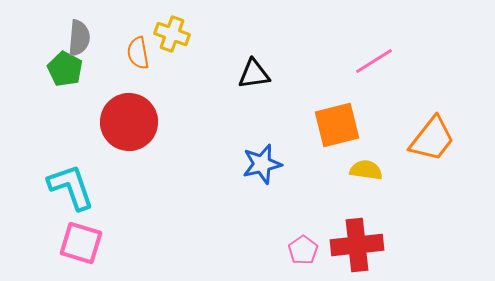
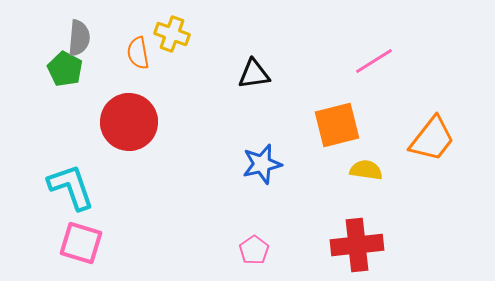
pink pentagon: moved 49 px left
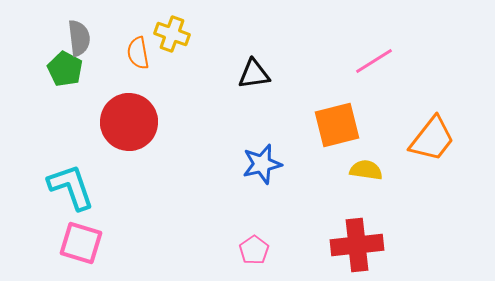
gray semicircle: rotated 12 degrees counterclockwise
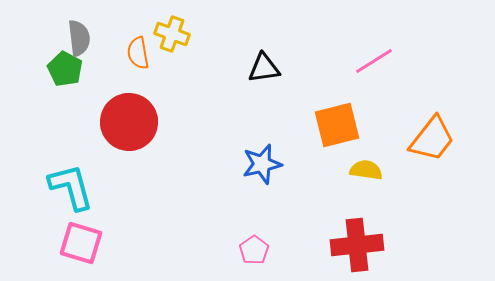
black triangle: moved 10 px right, 6 px up
cyan L-shape: rotated 4 degrees clockwise
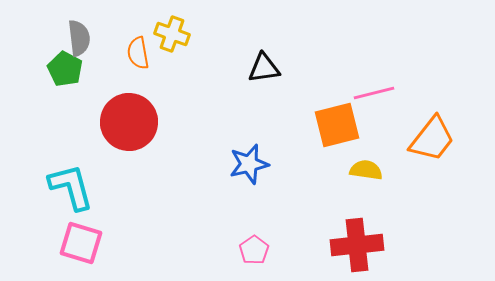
pink line: moved 32 px down; rotated 18 degrees clockwise
blue star: moved 13 px left
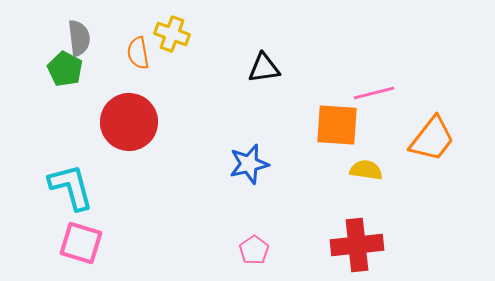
orange square: rotated 18 degrees clockwise
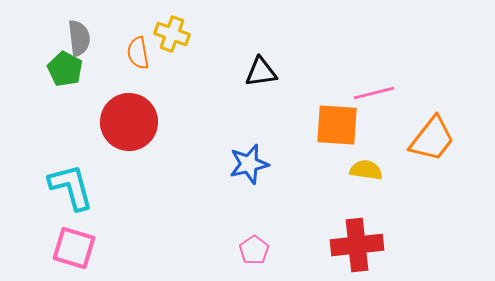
black triangle: moved 3 px left, 4 px down
pink square: moved 7 px left, 5 px down
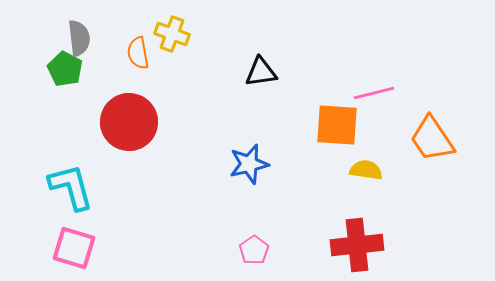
orange trapezoid: rotated 108 degrees clockwise
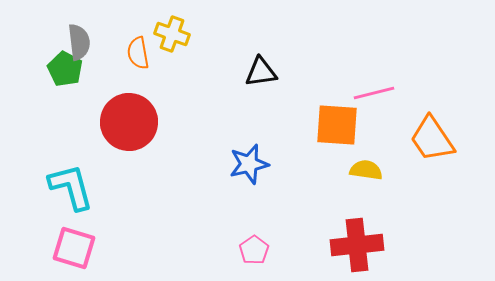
gray semicircle: moved 4 px down
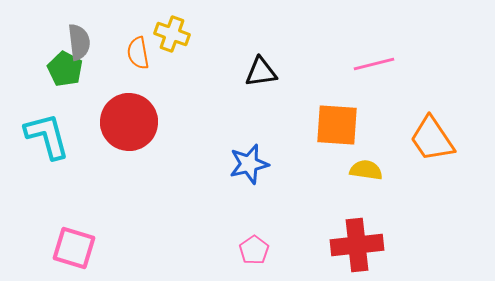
pink line: moved 29 px up
cyan L-shape: moved 24 px left, 51 px up
